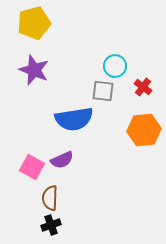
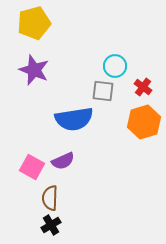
orange hexagon: moved 8 px up; rotated 12 degrees counterclockwise
purple semicircle: moved 1 px right, 1 px down
black cross: rotated 12 degrees counterclockwise
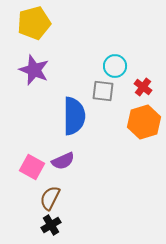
blue semicircle: moved 3 px up; rotated 81 degrees counterclockwise
brown semicircle: rotated 25 degrees clockwise
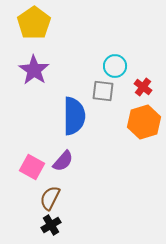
yellow pentagon: rotated 20 degrees counterclockwise
purple star: rotated 12 degrees clockwise
purple semicircle: rotated 25 degrees counterclockwise
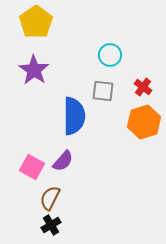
yellow pentagon: moved 2 px right, 1 px up
cyan circle: moved 5 px left, 11 px up
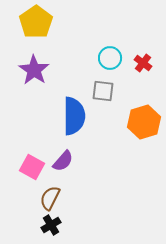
cyan circle: moved 3 px down
red cross: moved 24 px up
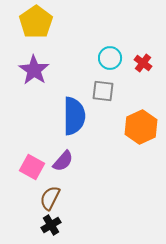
orange hexagon: moved 3 px left, 5 px down; rotated 8 degrees counterclockwise
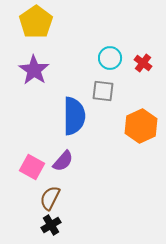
orange hexagon: moved 1 px up
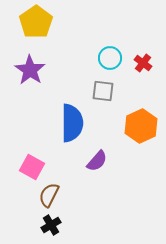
purple star: moved 4 px left
blue semicircle: moved 2 px left, 7 px down
purple semicircle: moved 34 px right
brown semicircle: moved 1 px left, 3 px up
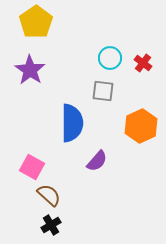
brown semicircle: rotated 105 degrees clockwise
